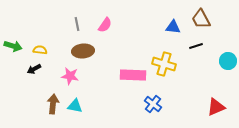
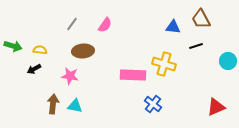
gray line: moved 5 px left; rotated 48 degrees clockwise
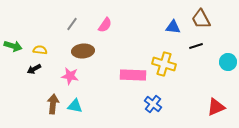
cyan circle: moved 1 px down
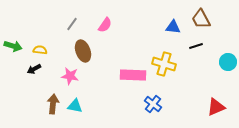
brown ellipse: rotated 75 degrees clockwise
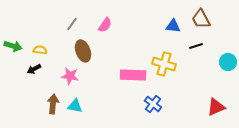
blue triangle: moved 1 px up
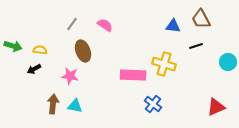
pink semicircle: rotated 91 degrees counterclockwise
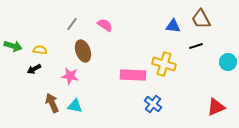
brown arrow: moved 1 px left, 1 px up; rotated 30 degrees counterclockwise
